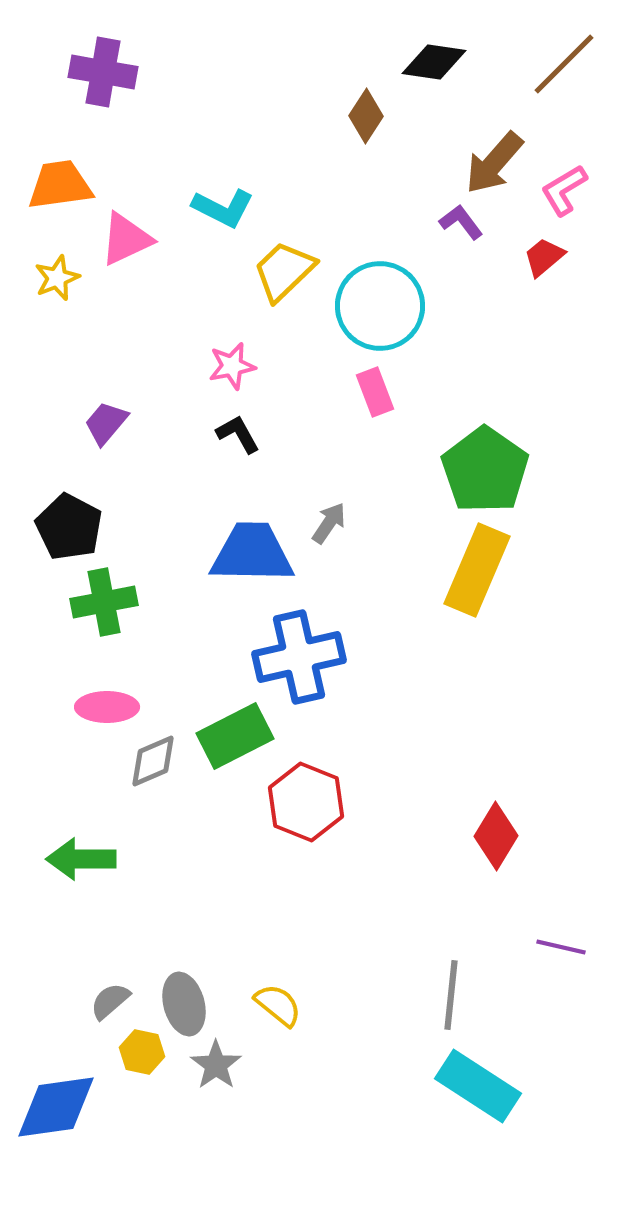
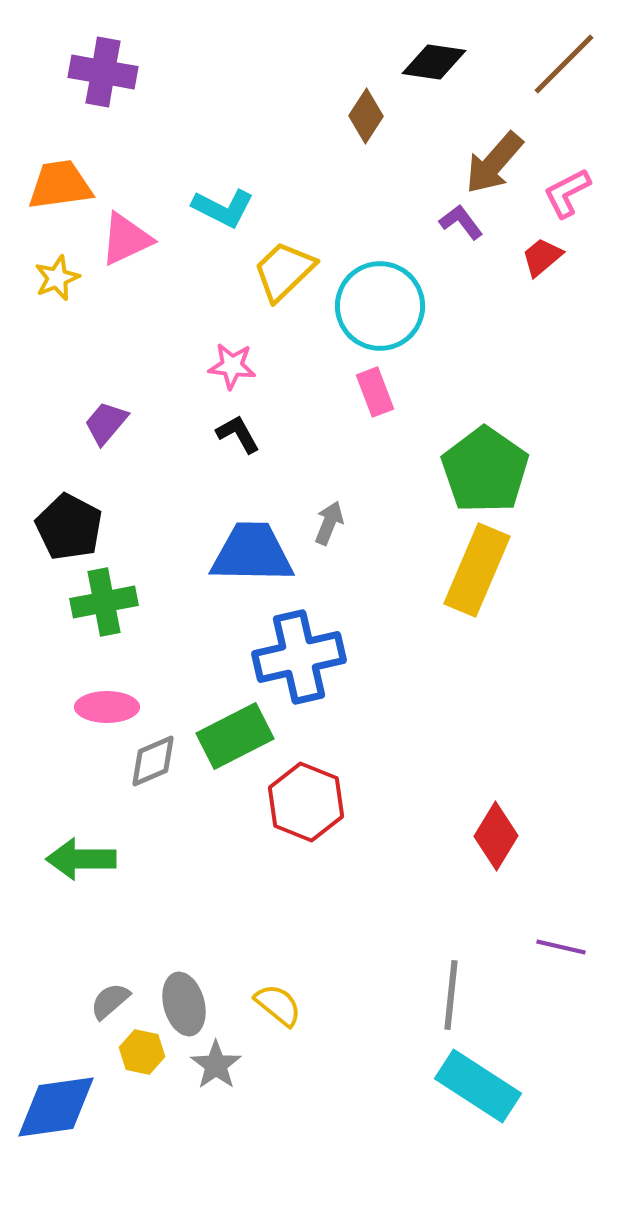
pink L-shape: moved 3 px right, 3 px down; rotated 4 degrees clockwise
red trapezoid: moved 2 px left
pink star: rotated 18 degrees clockwise
gray arrow: rotated 12 degrees counterclockwise
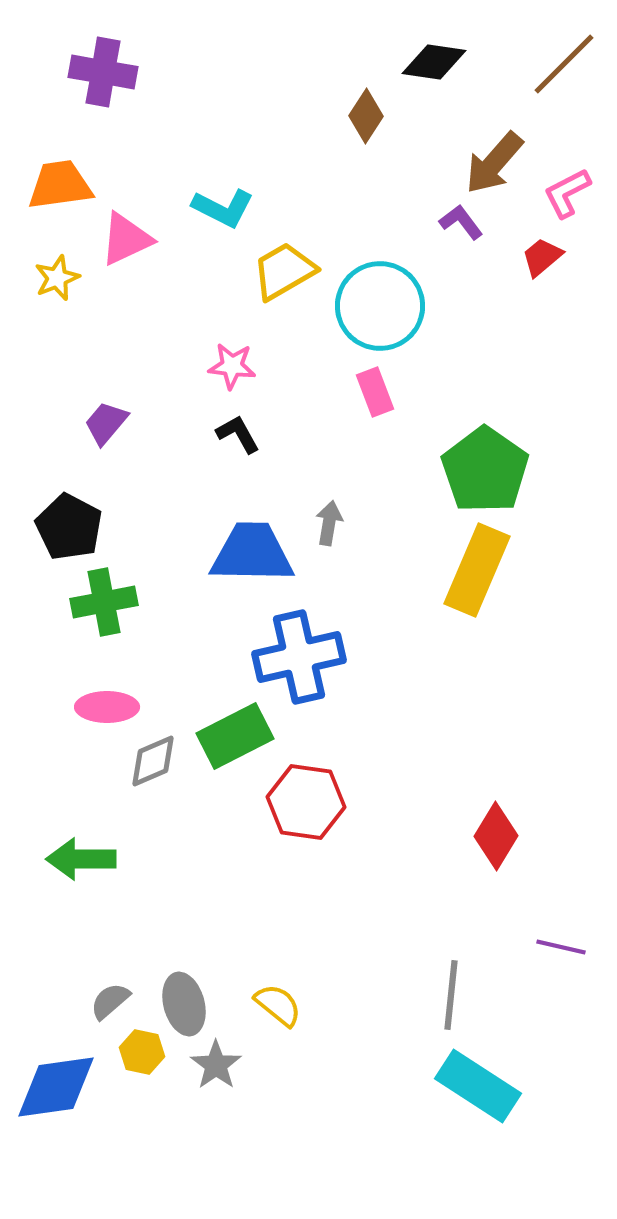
yellow trapezoid: rotated 14 degrees clockwise
gray arrow: rotated 12 degrees counterclockwise
red hexagon: rotated 14 degrees counterclockwise
blue diamond: moved 20 px up
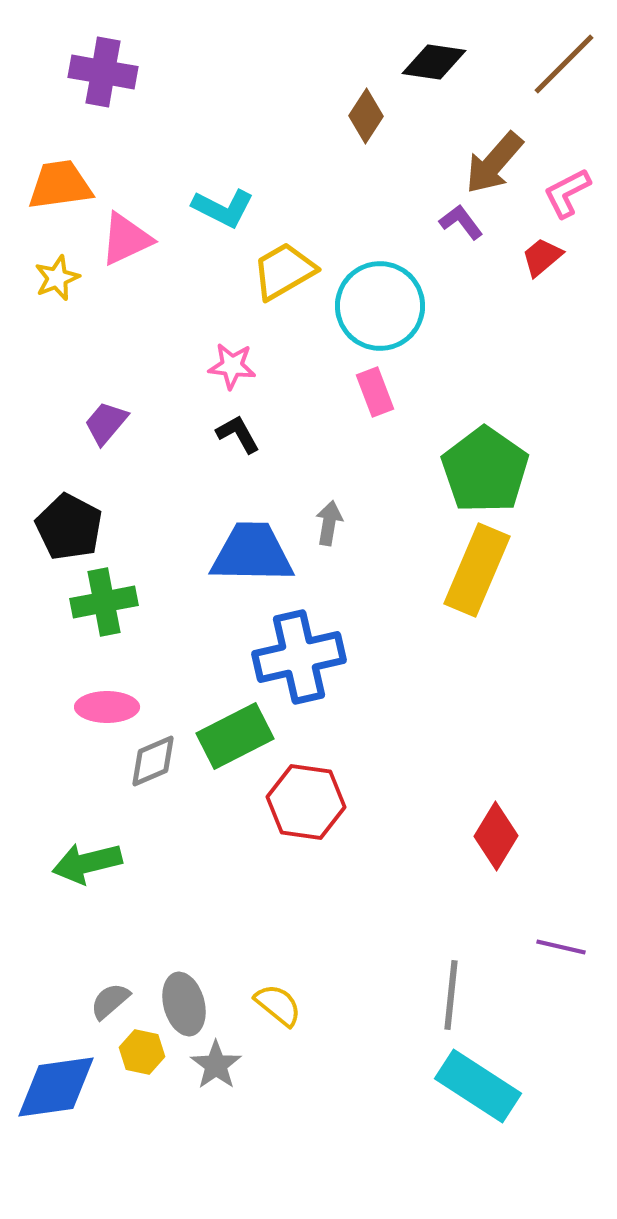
green arrow: moved 6 px right, 4 px down; rotated 14 degrees counterclockwise
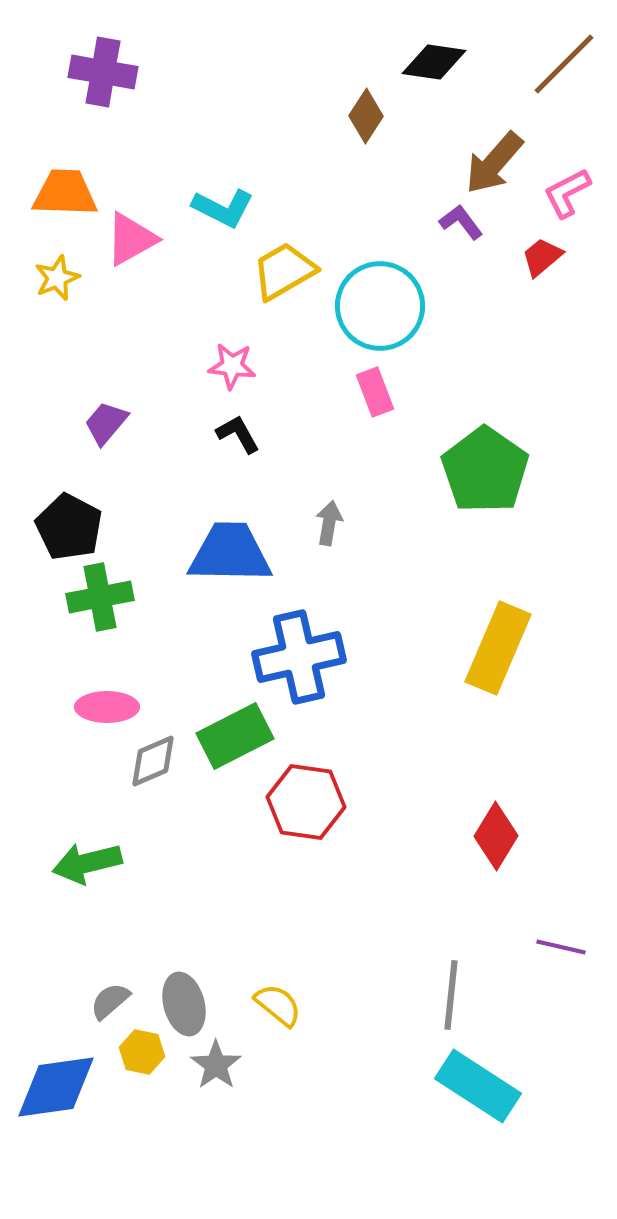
orange trapezoid: moved 5 px right, 8 px down; rotated 10 degrees clockwise
pink triangle: moved 5 px right; rotated 4 degrees counterclockwise
blue trapezoid: moved 22 px left
yellow rectangle: moved 21 px right, 78 px down
green cross: moved 4 px left, 5 px up
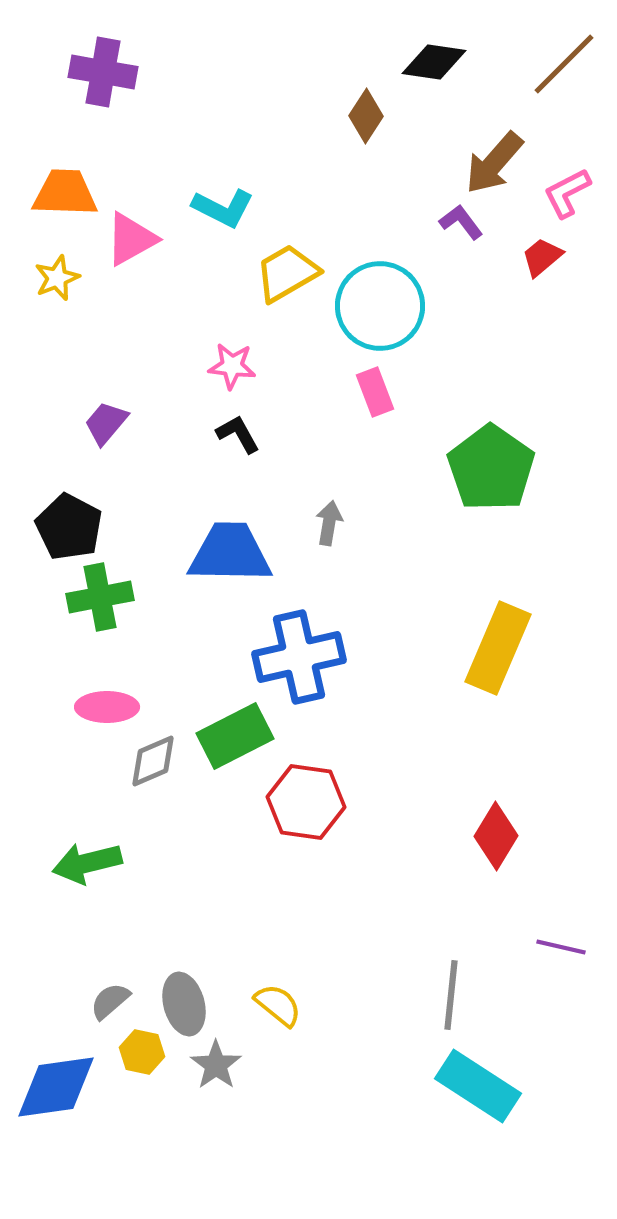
yellow trapezoid: moved 3 px right, 2 px down
green pentagon: moved 6 px right, 2 px up
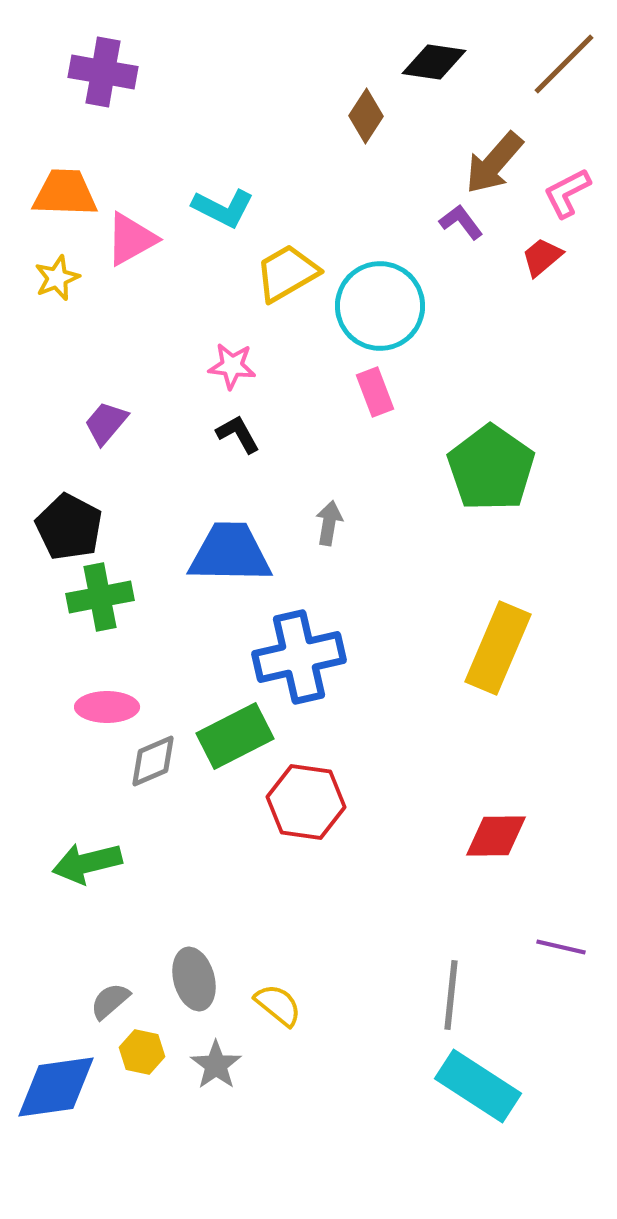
red diamond: rotated 58 degrees clockwise
gray ellipse: moved 10 px right, 25 px up
